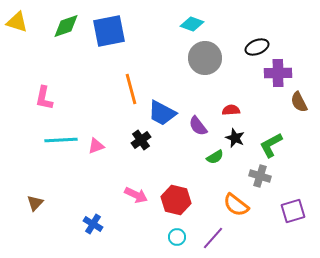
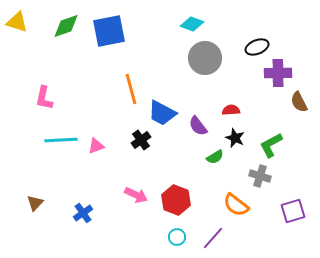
red hexagon: rotated 8 degrees clockwise
blue cross: moved 10 px left, 11 px up; rotated 24 degrees clockwise
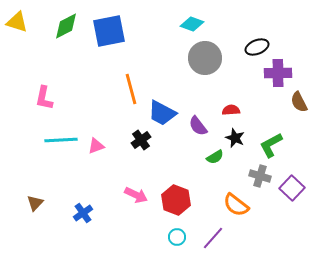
green diamond: rotated 8 degrees counterclockwise
purple square: moved 1 px left, 23 px up; rotated 30 degrees counterclockwise
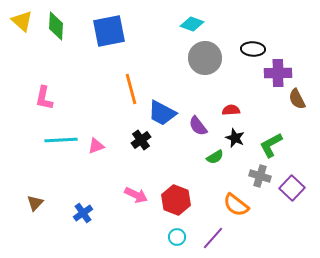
yellow triangle: moved 5 px right, 1 px up; rotated 25 degrees clockwise
green diamond: moved 10 px left; rotated 60 degrees counterclockwise
black ellipse: moved 4 px left, 2 px down; rotated 25 degrees clockwise
brown semicircle: moved 2 px left, 3 px up
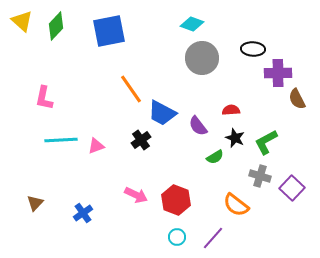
green diamond: rotated 40 degrees clockwise
gray circle: moved 3 px left
orange line: rotated 20 degrees counterclockwise
green L-shape: moved 5 px left, 3 px up
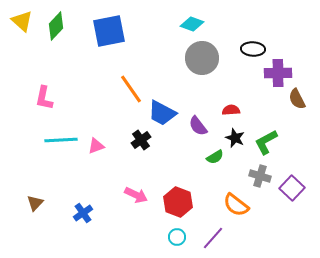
red hexagon: moved 2 px right, 2 px down
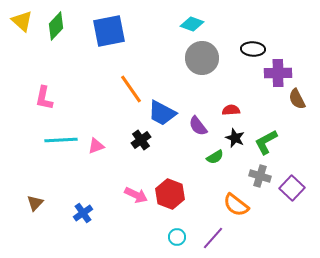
red hexagon: moved 8 px left, 8 px up
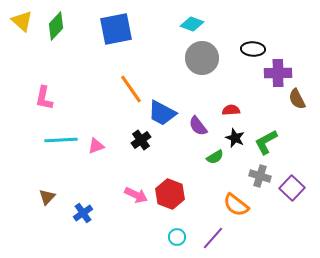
blue square: moved 7 px right, 2 px up
brown triangle: moved 12 px right, 6 px up
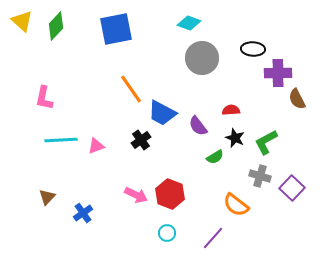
cyan diamond: moved 3 px left, 1 px up
cyan circle: moved 10 px left, 4 px up
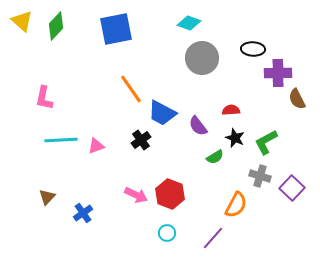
orange semicircle: rotated 100 degrees counterclockwise
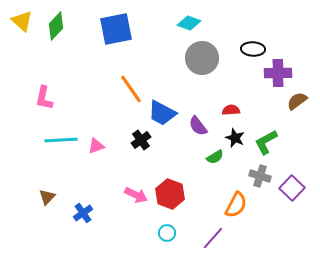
brown semicircle: moved 2 px down; rotated 80 degrees clockwise
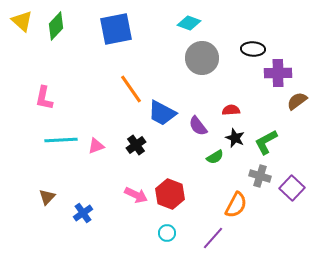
black cross: moved 5 px left, 5 px down
